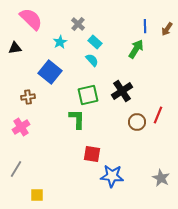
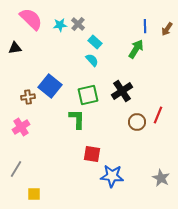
cyan star: moved 17 px up; rotated 24 degrees clockwise
blue square: moved 14 px down
yellow square: moved 3 px left, 1 px up
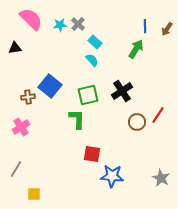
red line: rotated 12 degrees clockwise
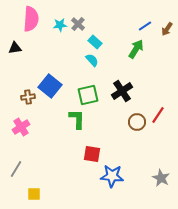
pink semicircle: rotated 50 degrees clockwise
blue line: rotated 56 degrees clockwise
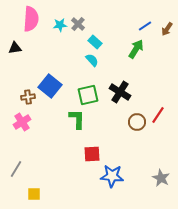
black cross: moved 2 px left, 1 px down; rotated 25 degrees counterclockwise
pink cross: moved 1 px right, 5 px up
red square: rotated 12 degrees counterclockwise
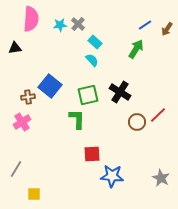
blue line: moved 1 px up
red line: rotated 12 degrees clockwise
